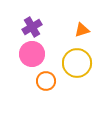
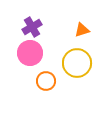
pink circle: moved 2 px left, 1 px up
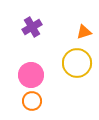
orange triangle: moved 2 px right, 2 px down
pink circle: moved 1 px right, 22 px down
orange circle: moved 14 px left, 20 px down
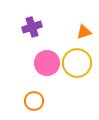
purple cross: rotated 12 degrees clockwise
pink circle: moved 16 px right, 12 px up
orange circle: moved 2 px right
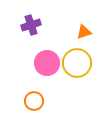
purple cross: moved 1 px left, 2 px up
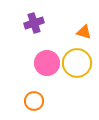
purple cross: moved 3 px right, 2 px up
orange triangle: rotated 35 degrees clockwise
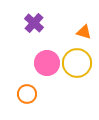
purple cross: rotated 30 degrees counterclockwise
orange circle: moved 7 px left, 7 px up
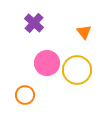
orange triangle: rotated 35 degrees clockwise
yellow circle: moved 7 px down
orange circle: moved 2 px left, 1 px down
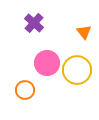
orange circle: moved 5 px up
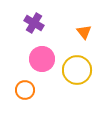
purple cross: rotated 12 degrees counterclockwise
pink circle: moved 5 px left, 4 px up
